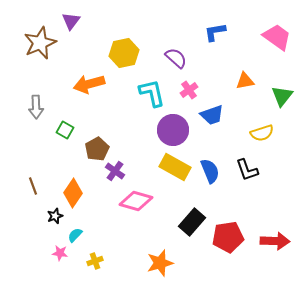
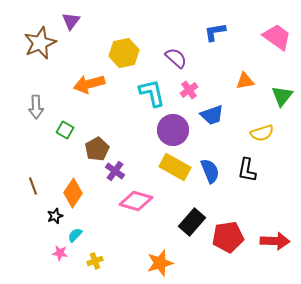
black L-shape: rotated 30 degrees clockwise
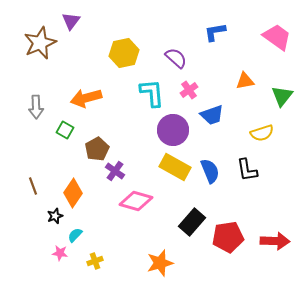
orange arrow: moved 3 px left, 14 px down
cyan L-shape: rotated 8 degrees clockwise
black L-shape: rotated 20 degrees counterclockwise
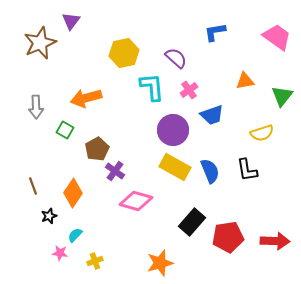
cyan L-shape: moved 6 px up
black star: moved 6 px left
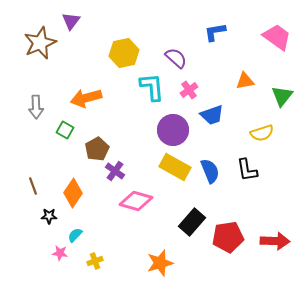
black star: rotated 21 degrees clockwise
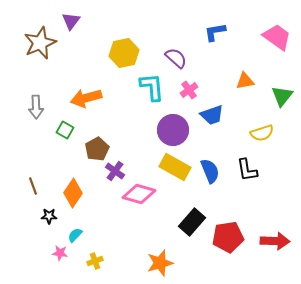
pink diamond: moved 3 px right, 7 px up
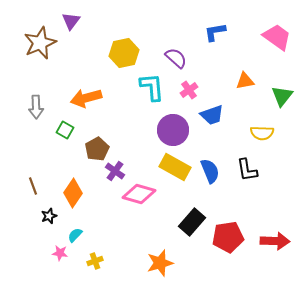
yellow semicircle: rotated 20 degrees clockwise
black star: rotated 21 degrees counterclockwise
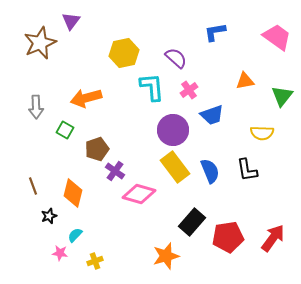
brown pentagon: rotated 10 degrees clockwise
yellow rectangle: rotated 24 degrees clockwise
orange diamond: rotated 20 degrees counterclockwise
red arrow: moved 2 px left, 3 px up; rotated 56 degrees counterclockwise
orange star: moved 6 px right, 7 px up
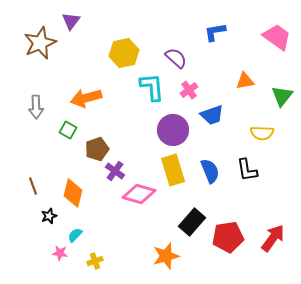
green square: moved 3 px right
yellow rectangle: moved 2 px left, 3 px down; rotated 20 degrees clockwise
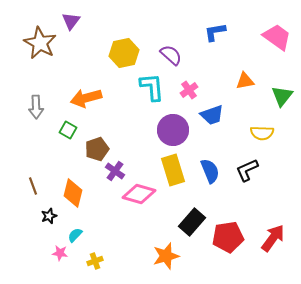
brown star: rotated 20 degrees counterclockwise
purple semicircle: moved 5 px left, 3 px up
black L-shape: rotated 75 degrees clockwise
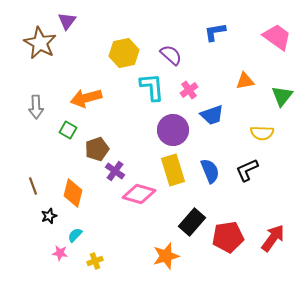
purple triangle: moved 4 px left
